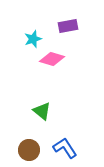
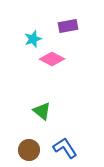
pink diamond: rotated 10 degrees clockwise
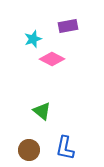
blue L-shape: rotated 135 degrees counterclockwise
